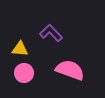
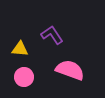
purple L-shape: moved 1 px right, 2 px down; rotated 10 degrees clockwise
pink circle: moved 4 px down
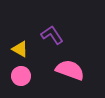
yellow triangle: rotated 24 degrees clockwise
pink circle: moved 3 px left, 1 px up
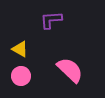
purple L-shape: moved 1 px left, 15 px up; rotated 60 degrees counterclockwise
pink semicircle: rotated 24 degrees clockwise
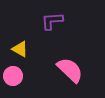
purple L-shape: moved 1 px right, 1 px down
pink circle: moved 8 px left
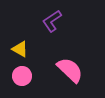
purple L-shape: rotated 30 degrees counterclockwise
pink circle: moved 9 px right
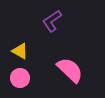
yellow triangle: moved 2 px down
pink circle: moved 2 px left, 2 px down
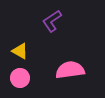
pink semicircle: rotated 52 degrees counterclockwise
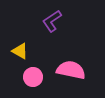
pink semicircle: moved 1 px right; rotated 20 degrees clockwise
pink circle: moved 13 px right, 1 px up
